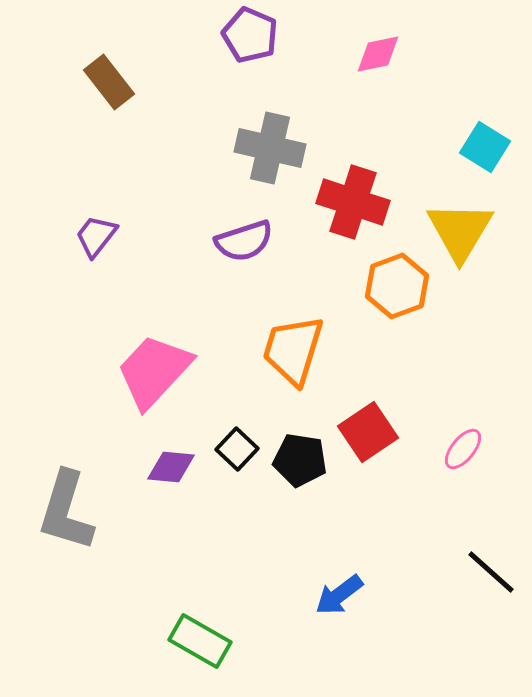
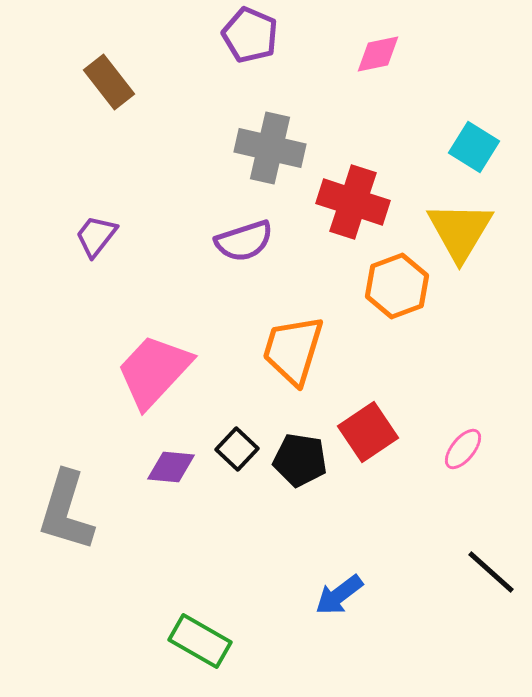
cyan square: moved 11 px left
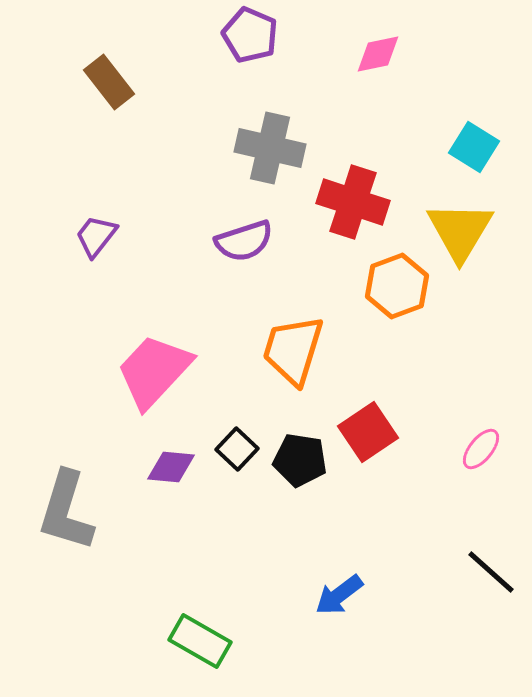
pink ellipse: moved 18 px right
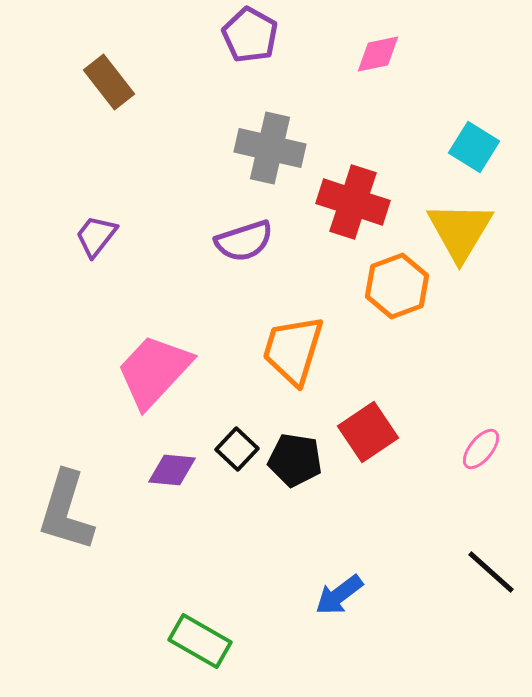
purple pentagon: rotated 6 degrees clockwise
black pentagon: moved 5 px left
purple diamond: moved 1 px right, 3 px down
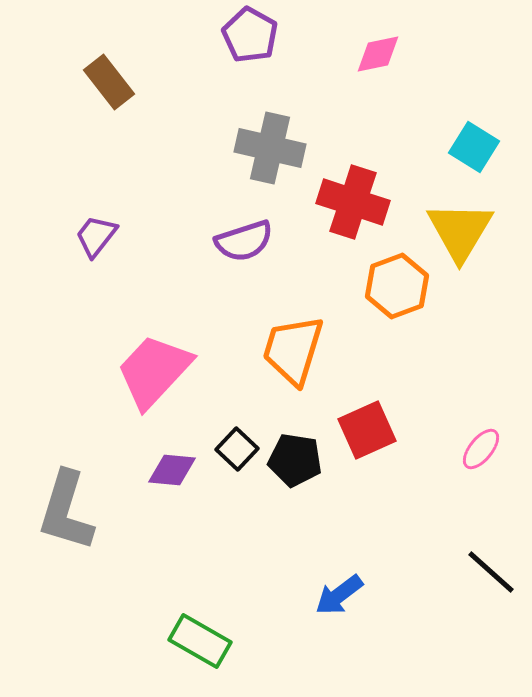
red square: moved 1 px left, 2 px up; rotated 10 degrees clockwise
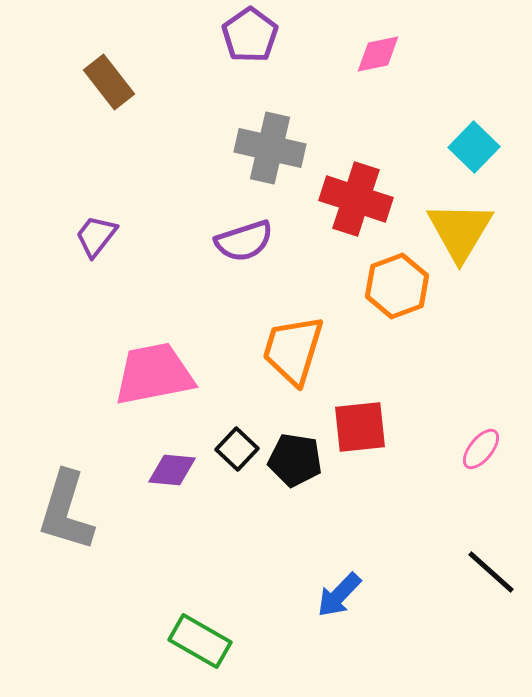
purple pentagon: rotated 8 degrees clockwise
cyan square: rotated 12 degrees clockwise
red cross: moved 3 px right, 3 px up
pink trapezoid: moved 3 px down; rotated 36 degrees clockwise
red square: moved 7 px left, 3 px up; rotated 18 degrees clockwise
blue arrow: rotated 9 degrees counterclockwise
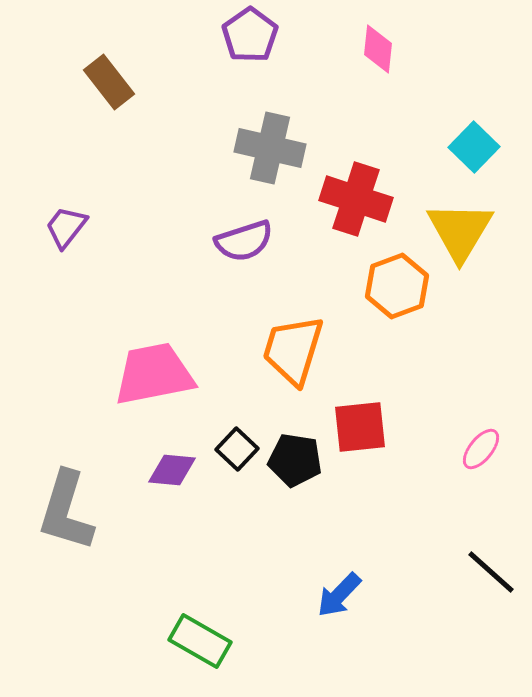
pink diamond: moved 5 px up; rotated 72 degrees counterclockwise
purple trapezoid: moved 30 px left, 9 px up
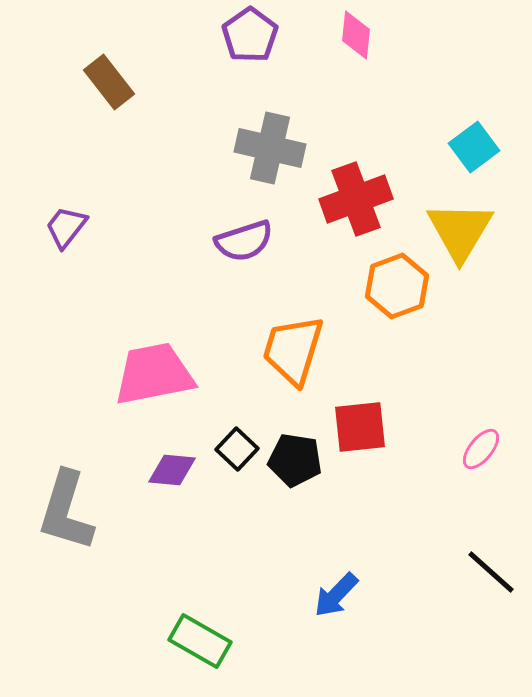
pink diamond: moved 22 px left, 14 px up
cyan square: rotated 9 degrees clockwise
red cross: rotated 38 degrees counterclockwise
blue arrow: moved 3 px left
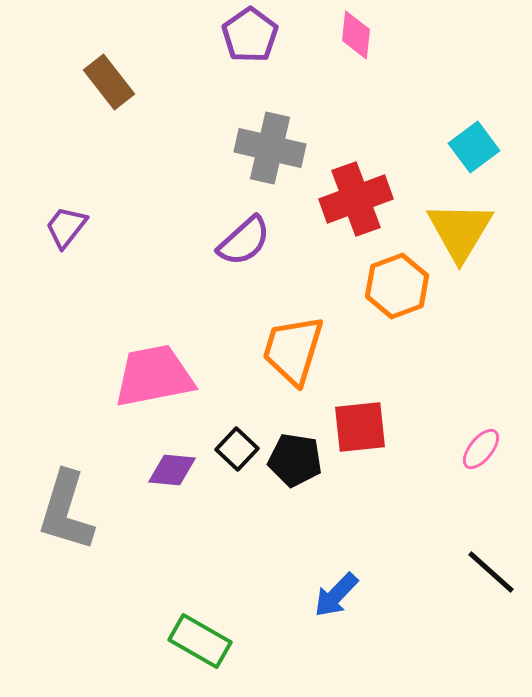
purple semicircle: rotated 24 degrees counterclockwise
pink trapezoid: moved 2 px down
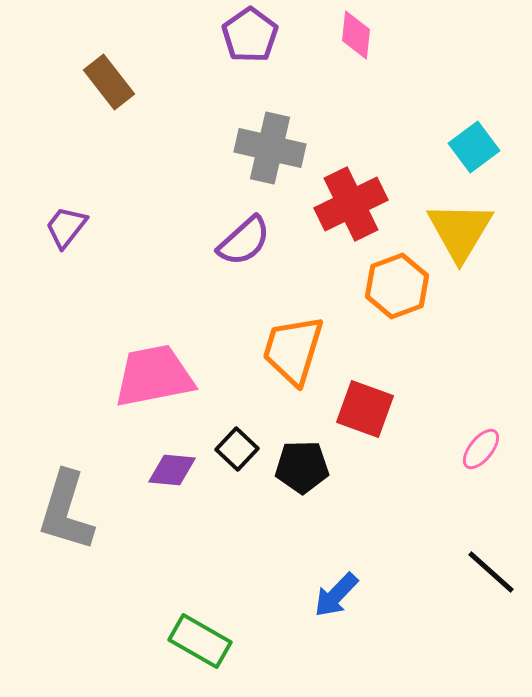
red cross: moved 5 px left, 5 px down; rotated 6 degrees counterclockwise
red square: moved 5 px right, 18 px up; rotated 26 degrees clockwise
black pentagon: moved 7 px right, 7 px down; rotated 10 degrees counterclockwise
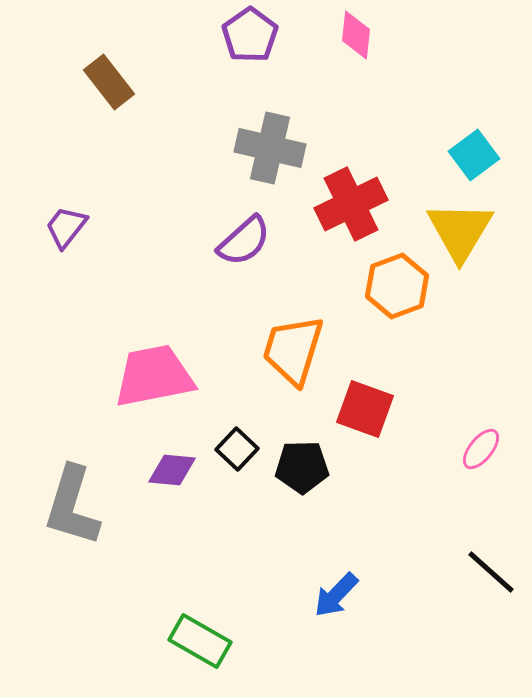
cyan square: moved 8 px down
gray L-shape: moved 6 px right, 5 px up
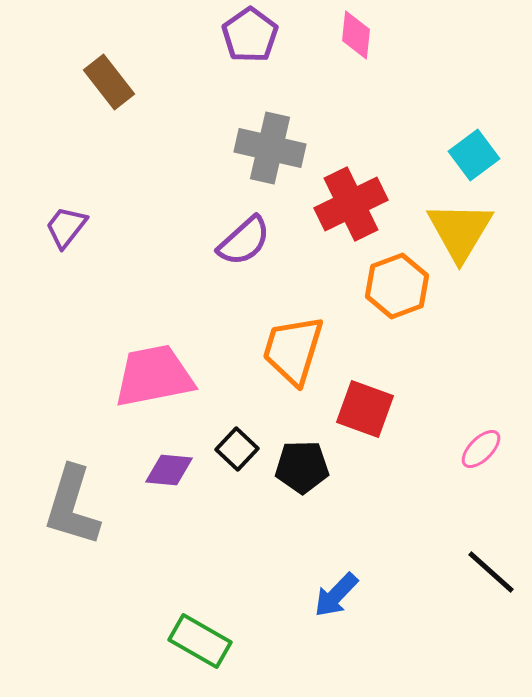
pink ellipse: rotated 6 degrees clockwise
purple diamond: moved 3 px left
